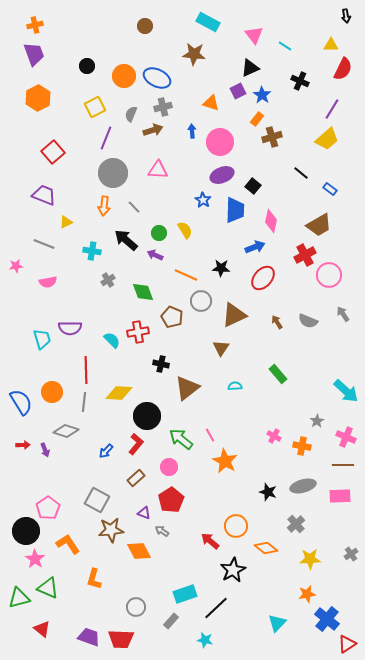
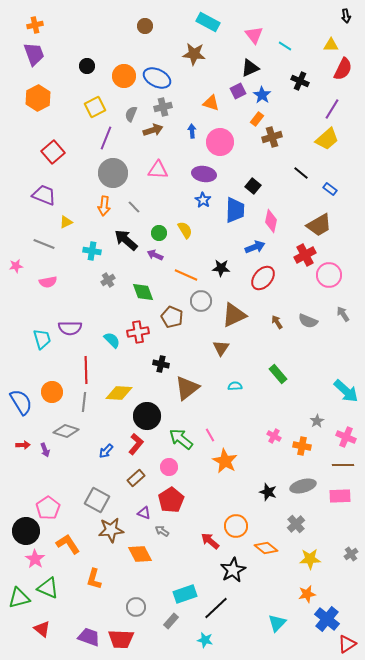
purple ellipse at (222, 175): moved 18 px left, 1 px up; rotated 30 degrees clockwise
orange diamond at (139, 551): moved 1 px right, 3 px down
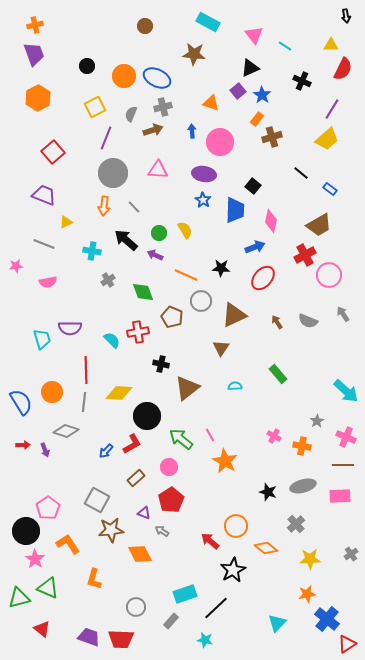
black cross at (300, 81): moved 2 px right
purple square at (238, 91): rotated 14 degrees counterclockwise
red L-shape at (136, 444): moved 4 px left; rotated 20 degrees clockwise
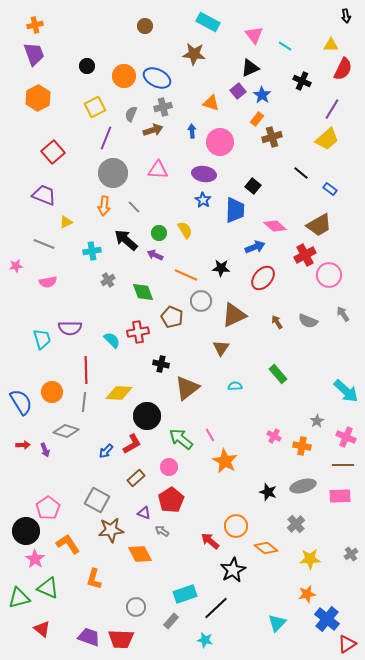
pink diamond at (271, 221): moved 4 px right, 5 px down; rotated 60 degrees counterclockwise
cyan cross at (92, 251): rotated 18 degrees counterclockwise
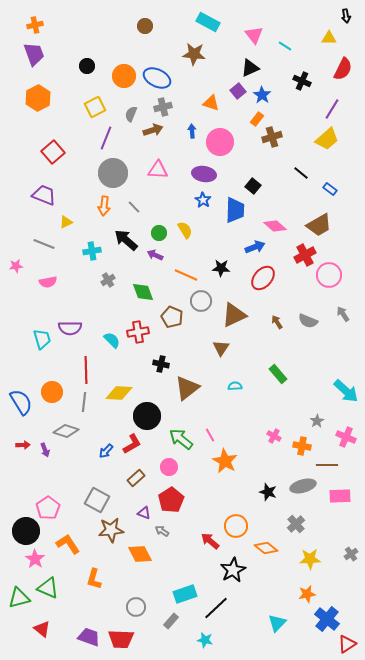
yellow triangle at (331, 45): moved 2 px left, 7 px up
brown line at (343, 465): moved 16 px left
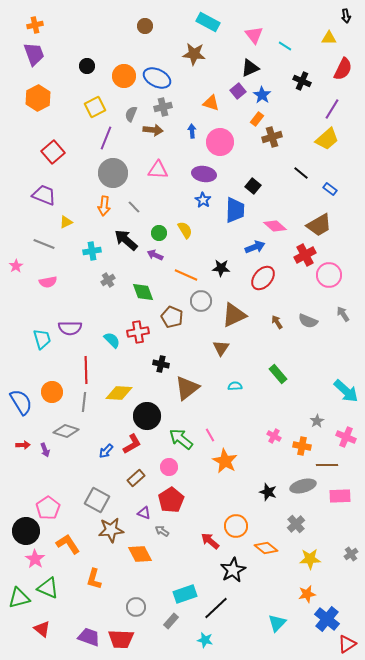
brown arrow at (153, 130): rotated 24 degrees clockwise
pink star at (16, 266): rotated 24 degrees counterclockwise
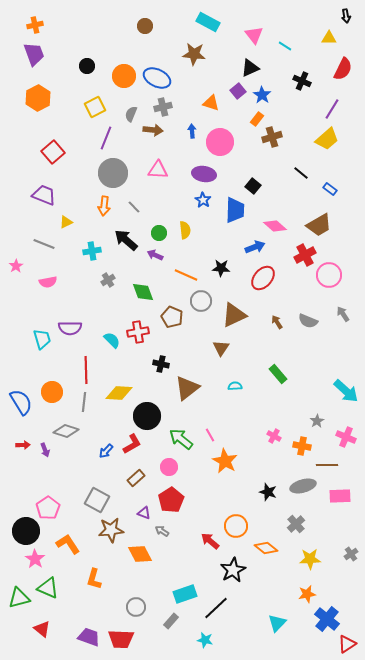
yellow semicircle at (185, 230): rotated 24 degrees clockwise
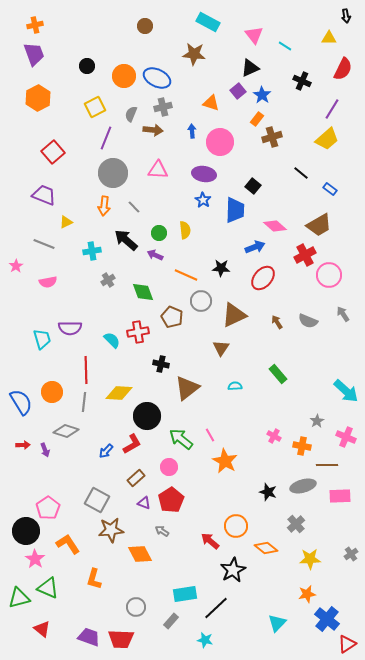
purple triangle at (144, 513): moved 10 px up
cyan rectangle at (185, 594): rotated 10 degrees clockwise
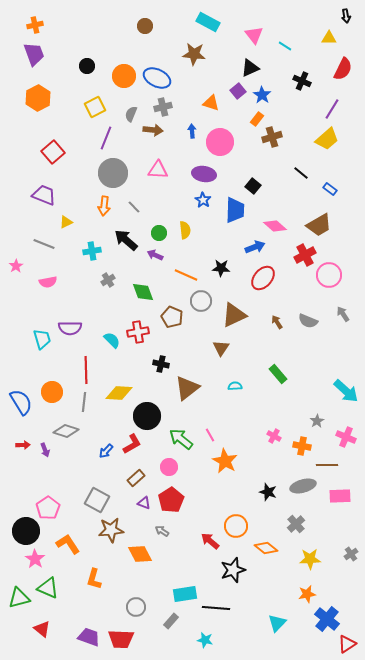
black star at (233, 570): rotated 10 degrees clockwise
black line at (216, 608): rotated 48 degrees clockwise
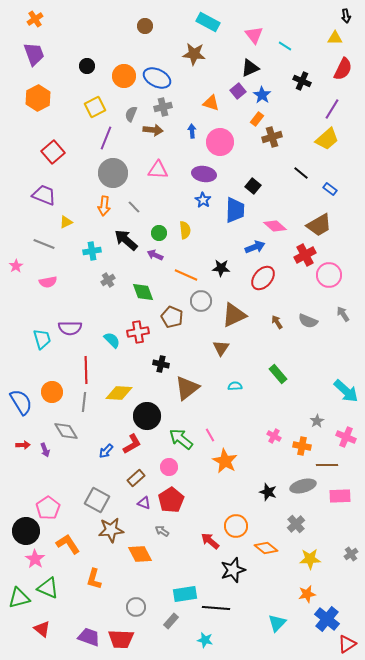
orange cross at (35, 25): moved 6 px up; rotated 21 degrees counterclockwise
yellow triangle at (329, 38): moved 6 px right
gray diamond at (66, 431): rotated 40 degrees clockwise
